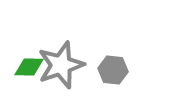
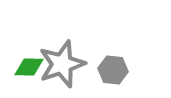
gray star: moved 1 px right, 1 px up
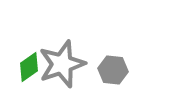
green diamond: rotated 36 degrees counterclockwise
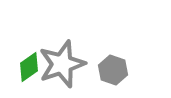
gray hexagon: rotated 12 degrees clockwise
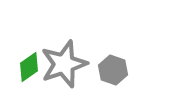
gray star: moved 2 px right
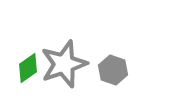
green diamond: moved 1 px left, 1 px down
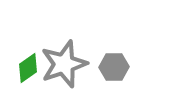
gray hexagon: moved 1 px right, 3 px up; rotated 20 degrees counterclockwise
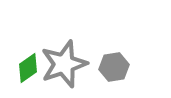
gray hexagon: rotated 8 degrees counterclockwise
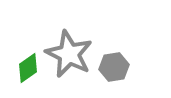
gray star: moved 5 px right, 10 px up; rotated 27 degrees counterclockwise
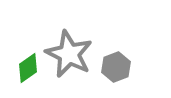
gray hexagon: moved 2 px right; rotated 12 degrees counterclockwise
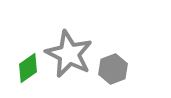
gray hexagon: moved 3 px left, 2 px down
